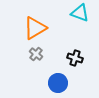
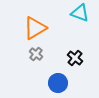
black cross: rotated 21 degrees clockwise
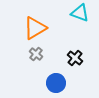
blue circle: moved 2 px left
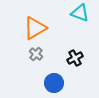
black cross: rotated 21 degrees clockwise
blue circle: moved 2 px left
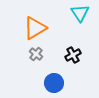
cyan triangle: rotated 36 degrees clockwise
black cross: moved 2 px left, 3 px up
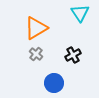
orange triangle: moved 1 px right
